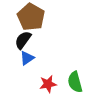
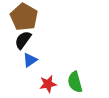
brown pentagon: moved 7 px left
blue triangle: moved 3 px right, 2 px down
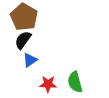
red star: rotated 12 degrees clockwise
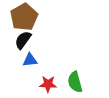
brown pentagon: rotated 12 degrees clockwise
blue triangle: rotated 28 degrees clockwise
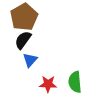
blue triangle: rotated 42 degrees counterclockwise
green semicircle: rotated 10 degrees clockwise
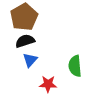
black semicircle: moved 2 px right, 1 px down; rotated 36 degrees clockwise
green semicircle: moved 16 px up
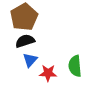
red star: moved 11 px up
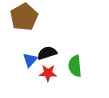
black semicircle: moved 22 px right, 12 px down
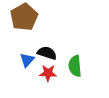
black semicircle: rotated 36 degrees clockwise
blue triangle: moved 3 px left
